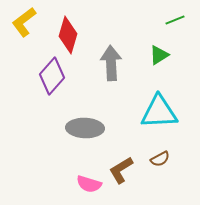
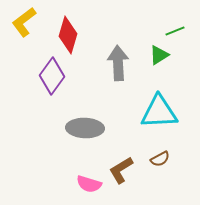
green line: moved 11 px down
gray arrow: moved 7 px right
purple diamond: rotated 6 degrees counterclockwise
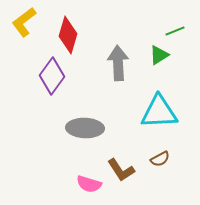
brown L-shape: rotated 92 degrees counterclockwise
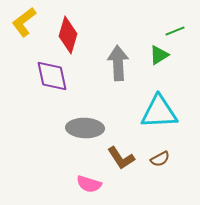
purple diamond: rotated 48 degrees counterclockwise
brown L-shape: moved 12 px up
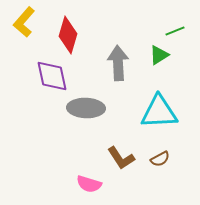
yellow L-shape: rotated 12 degrees counterclockwise
gray ellipse: moved 1 px right, 20 px up
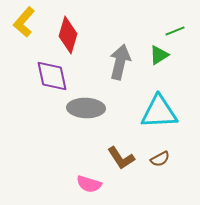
gray arrow: moved 2 px right, 1 px up; rotated 16 degrees clockwise
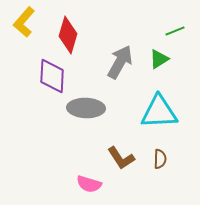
green triangle: moved 4 px down
gray arrow: rotated 16 degrees clockwise
purple diamond: rotated 15 degrees clockwise
brown semicircle: rotated 60 degrees counterclockwise
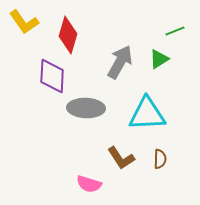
yellow L-shape: rotated 76 degrees counterclockwise
cyan triangle: moved 12 px left, 2 px down
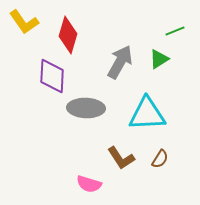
brown semicircle: rotated 30 degrees clockwise
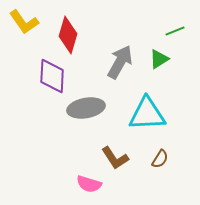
gray ellipse: rotated 12 degrees counterclockwise
brown L-shape: moved 6 px left
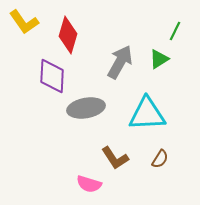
green line: rotated 42 degrees counterclockwise
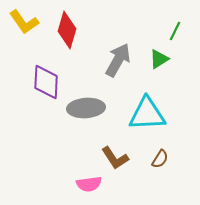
red diamond: moved 1 px left, 5 px up
gray arrow: moved 2 px left, 2 px up
purple diamond: moved 6 px left, 6 px down
gray ellipse: rotated 6 degrees clockwise
pink semicircle: rotated 25 degrees counterclockwise
